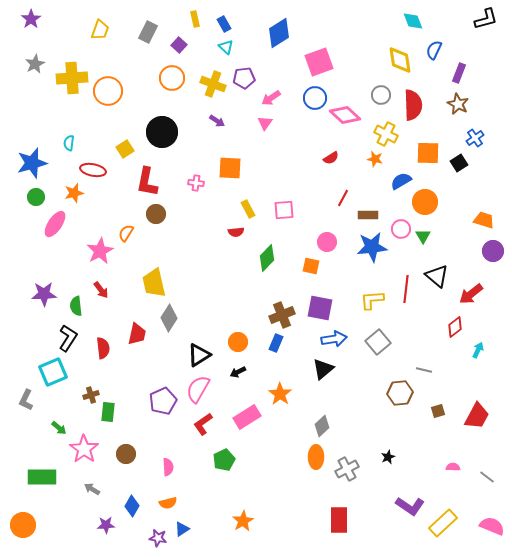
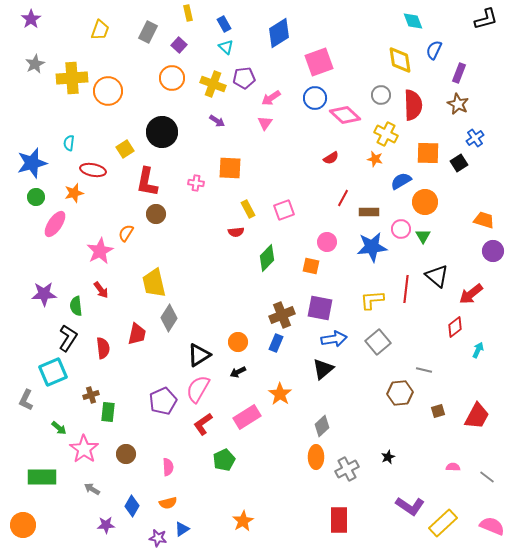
yellow rectangle at (195, 19): moved 7 px left, 6 px up
pink square at (284, 210): rotated 15 degrees counterclockwise
brown rectangle at (368, 215): moved 1 px right, 3 px up
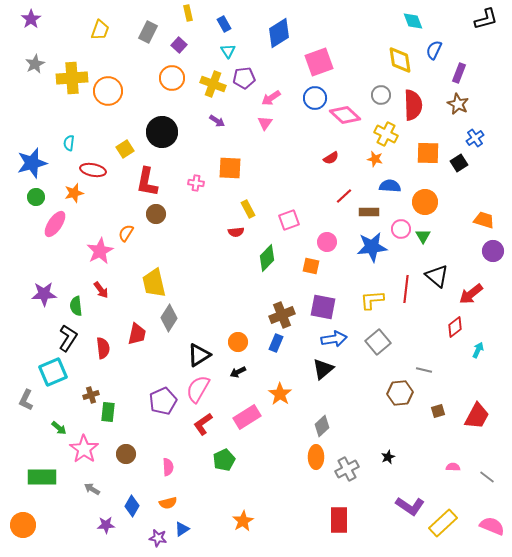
cyan triangle at (226, 47): moved 2 px right, 4 px down; rotated 14 degrees clockwise
blue semicircle at (401, 181): moved 11 px left, 5 px down; rotated 35 degrees clockwise
red line at (343, 198): moved 1 px right, 2 px up; rotated 18 degrees clockwise
pink square at (284, 210): moved 5 px right, 10 px down
purple square at (320, 308): moved 3 px right, 1 px up
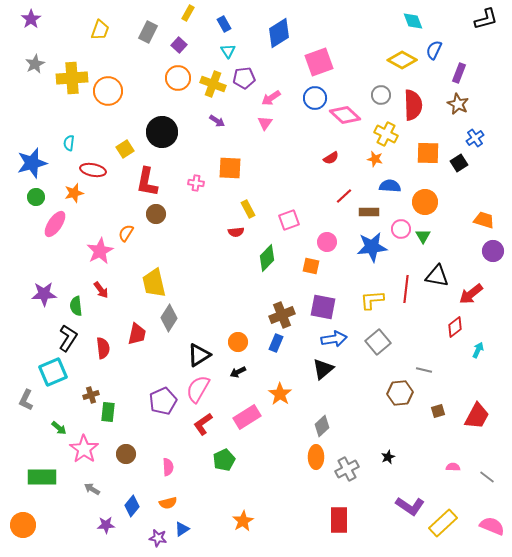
yellow rectangle at (188, 13): rotated 42 degrees clockwise
yellow diamond at (400, 60): moved 2 px right; rotated 52 degrees counterclockwise
orange circle at (172, 78): moved 6 px right
black triangle at (437, 276): rotated 30 degrees counterclockwise
blue diamond at (132, 506): rotated 10 degrees clockwise
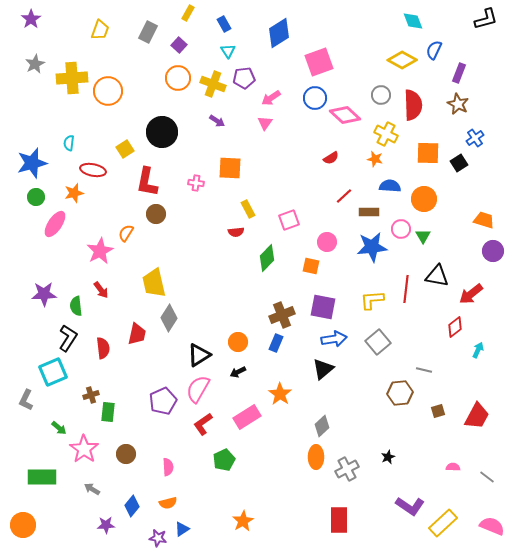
orange circle at (425, 202): moved 1 px left, 3 px up
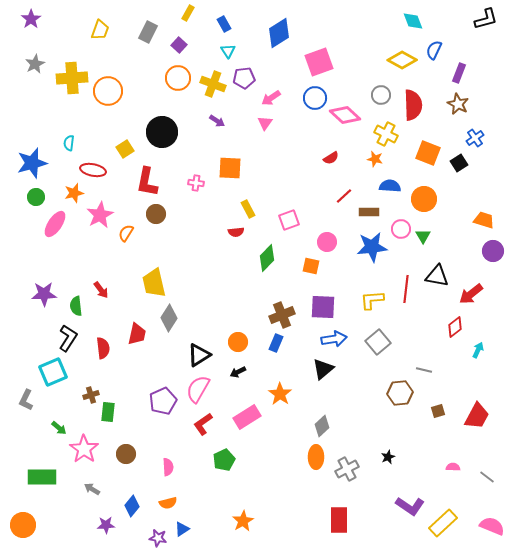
orange square at (428, 153): rotated 20 degrees clockwise
pink star at (100, 251): moved 36 px up
purple square at (323, 307): rotated 8 degrees counterclockwise
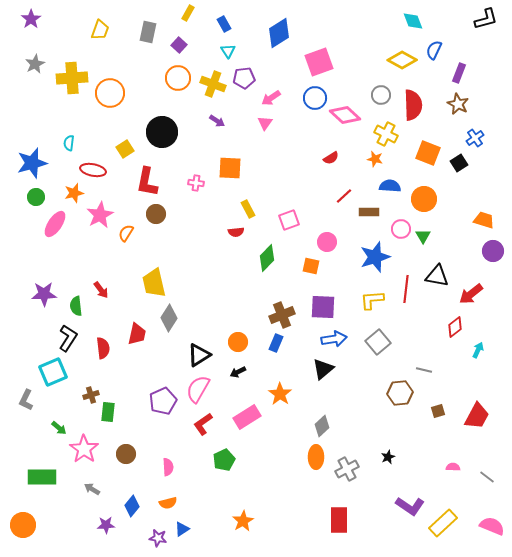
gray rectangle at (148, 32): rotated 15 degrees counterclockwise
orange circle at (108, 91): moved 2 px right, 2 px down
blue star at (372, 247): moved 3 px right, 10 px down; rotated 12 degrees counterclockwise
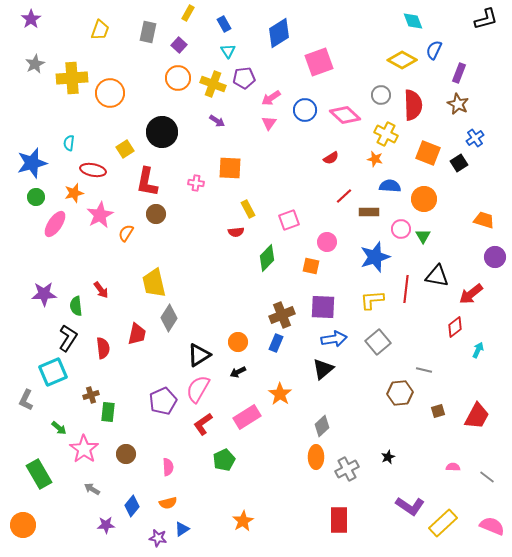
blue circle at (315, 98): moved 10 px left, 12 px down
pink triangle at (265, 123): moved 4 px right
purple circle at (493, 251): moved 2 px right, 6 px down
green rectangle at (42, 477): moved 3 px left, 3 px up; rotated 60 degrees clockwise
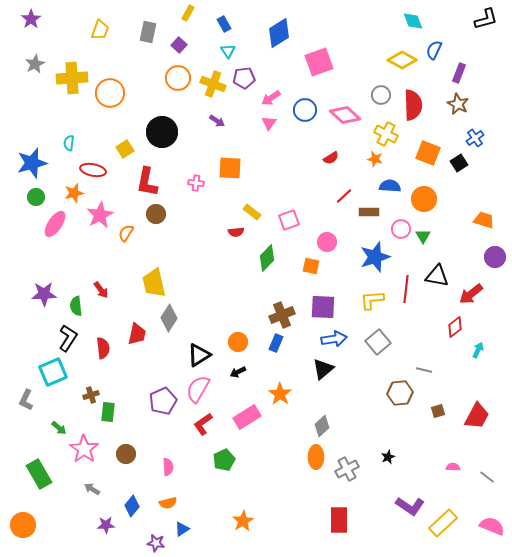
yellow rectangle at (248, 209): moved 4 px right, 3 px down; rotated 24 degrees counterclockwise
purple star at (158, 538): moved 2 px left, 5 px down
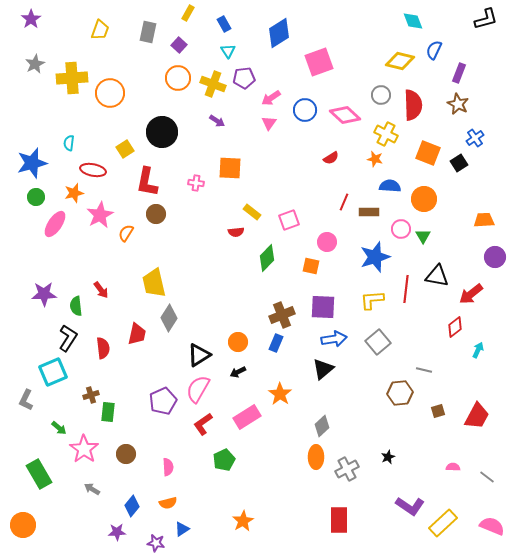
yellow diamond at (402, 60): moved 2 px left, 1 px down; rotated 16 degrees counterclockwise
red line at (344, 196): moved 6 px down; rotated 24 degrees counterclockwise
orange trapezoid at (484, 220): rotated 20 degrees counterclockwise
purple star at (106, 525): moved 11 px right, 7 px down
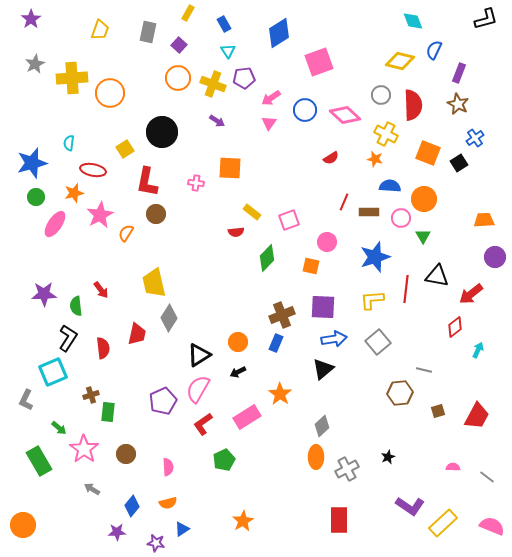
pink circle at (401, 229): moved 11 px up
green rectangle at (39, 474): moved 13 px up
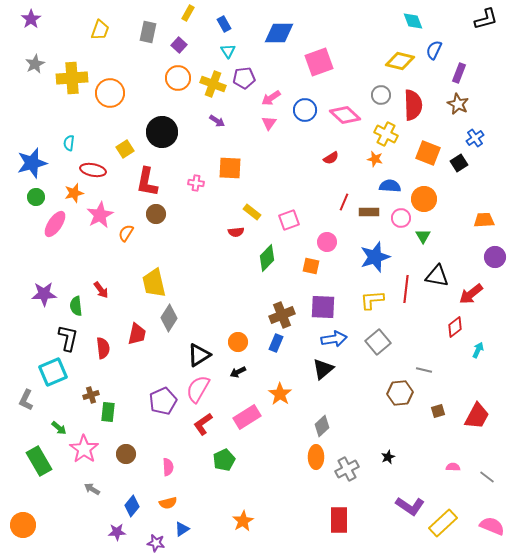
blue diamond at (279, 33): rotated 32 degrees clockwise
black L-shape at (68, 338): rotated 20 degrees counterclockwise
